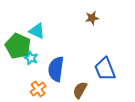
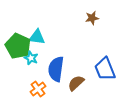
cyan triangle: moved 6 px down; rotated 18 degrees counterclockwise
brown semicircle: moved 4 px left, 7 px up; rotated 18 degrees clockwise
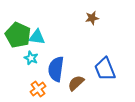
green pentagon: moved 11 px up
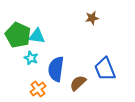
cyan triangle: moved 1 px up
brown semicircle: moved 2 px right
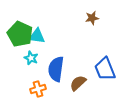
green pentagon: moved 2 px right, 1 px up
orange cross: rotated 21 degrees clockwise
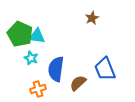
brown star: rotated 16 degrees counterclockwise
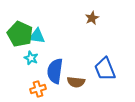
blue semicircle: moved 1 px left, 2 px down
brown semicircle: moved 2 px left, 1 px up; rotated 132 degrees counterclockwise
